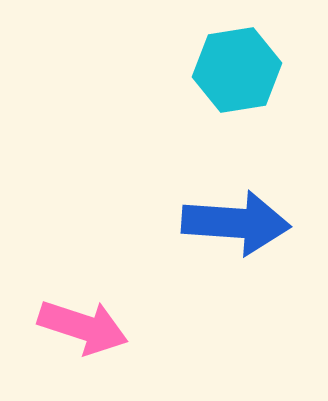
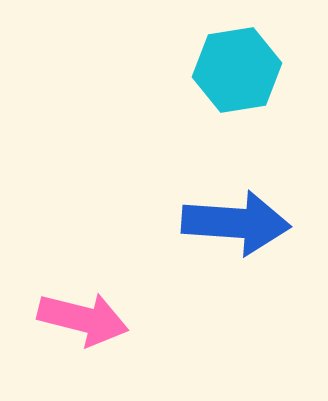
pink arrow: moved 8 px up; rotated 4 degrees counterclockwise
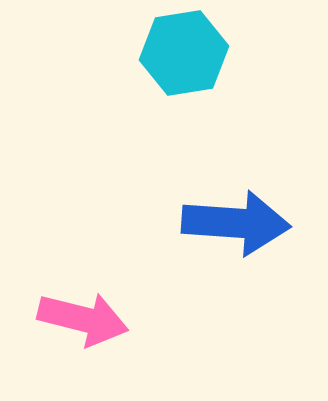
cyan hexagon: moved 53 px left, 17 px up
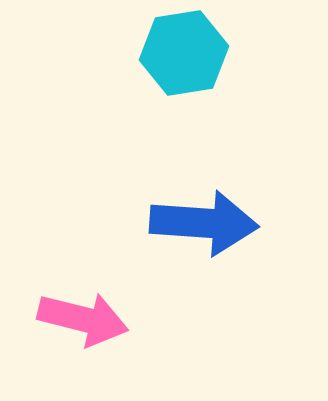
blue arrow: moved 32 px left
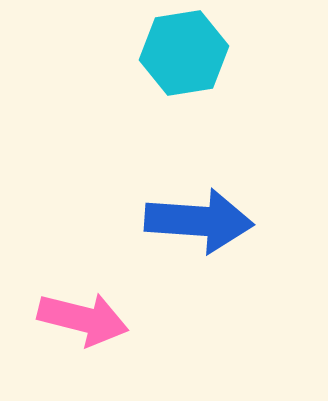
blue arrow: moved 5 px left, 2 px up
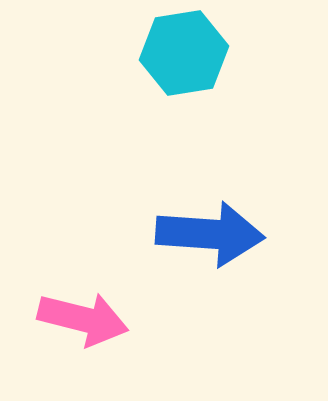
blue arrow: moved 11 px right, 13 px down
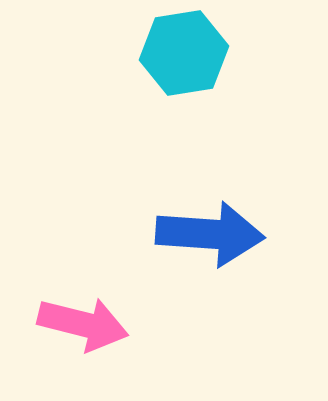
pink arrow: moved 5 px down
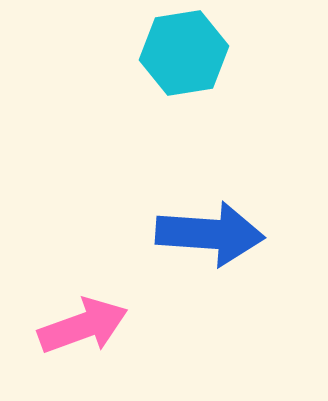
pink arrow: moved 2 px down; rotated 34 degrees counterclockwise
